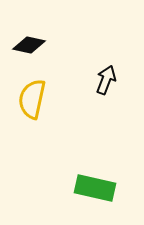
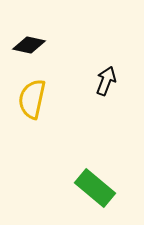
black arrow: moved 1 px down
green rectangle: rotated 27 degrees clockwise
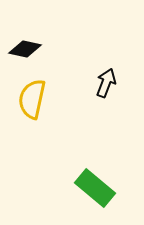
black diamond: moved 4 px left, 4 px down
black arrow: moved 2 px down
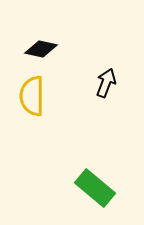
black diamond: moved 16 px right
yellow semicircle: moved 3 px up; rotated 12 degrees counterclockwise
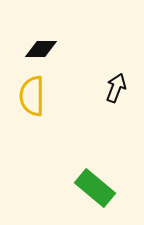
black diamond: rotated 12 degrees counterclockwise
black arrow: moved 10 px right, 5 px down
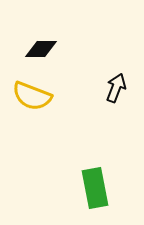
yellow semicircle: rotated 69 degrees counterclockwise
green rectangle: rotated 39 degrees clockwise
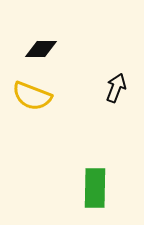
green rectangle: rotated 12 degrees clockwise
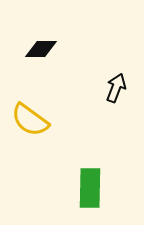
yellow semicircle: moved 2 px left, 24 px down; rotated 15 degrees clockwise
green rectangle: moved 5 px left
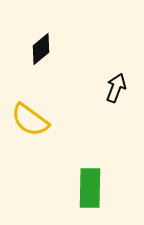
black diamond: rotated 40 degrees counterclockwise
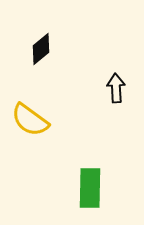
black arrow: rotated 24 degrees counterclockwise
